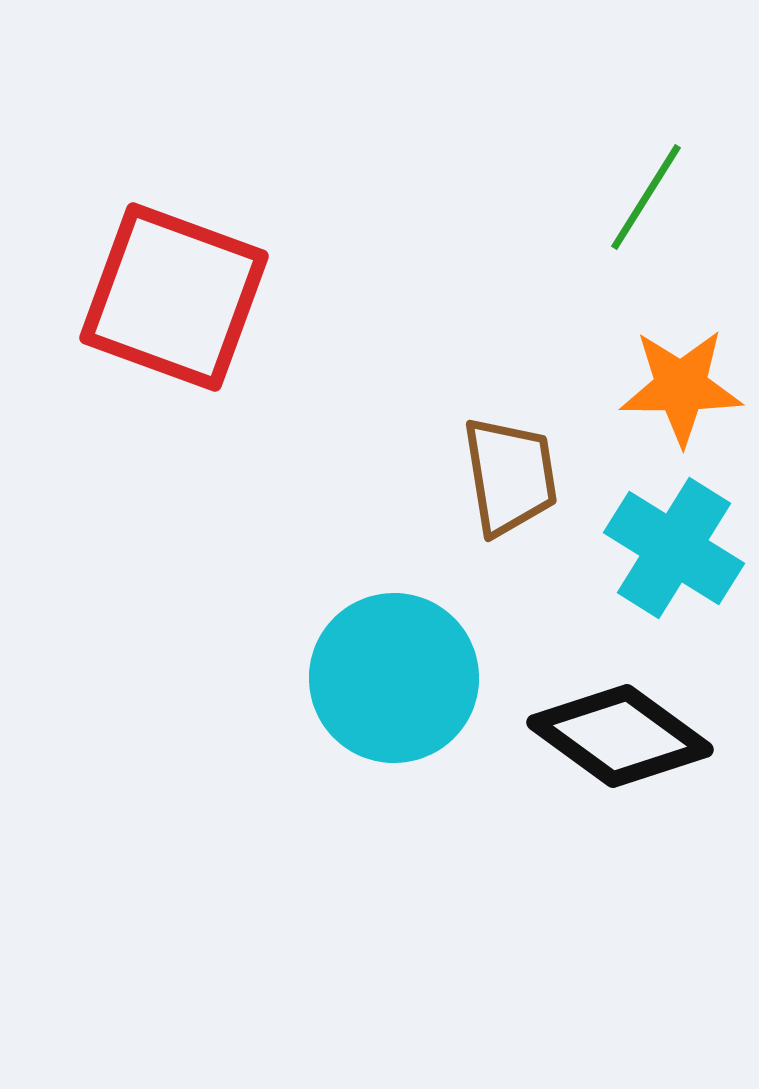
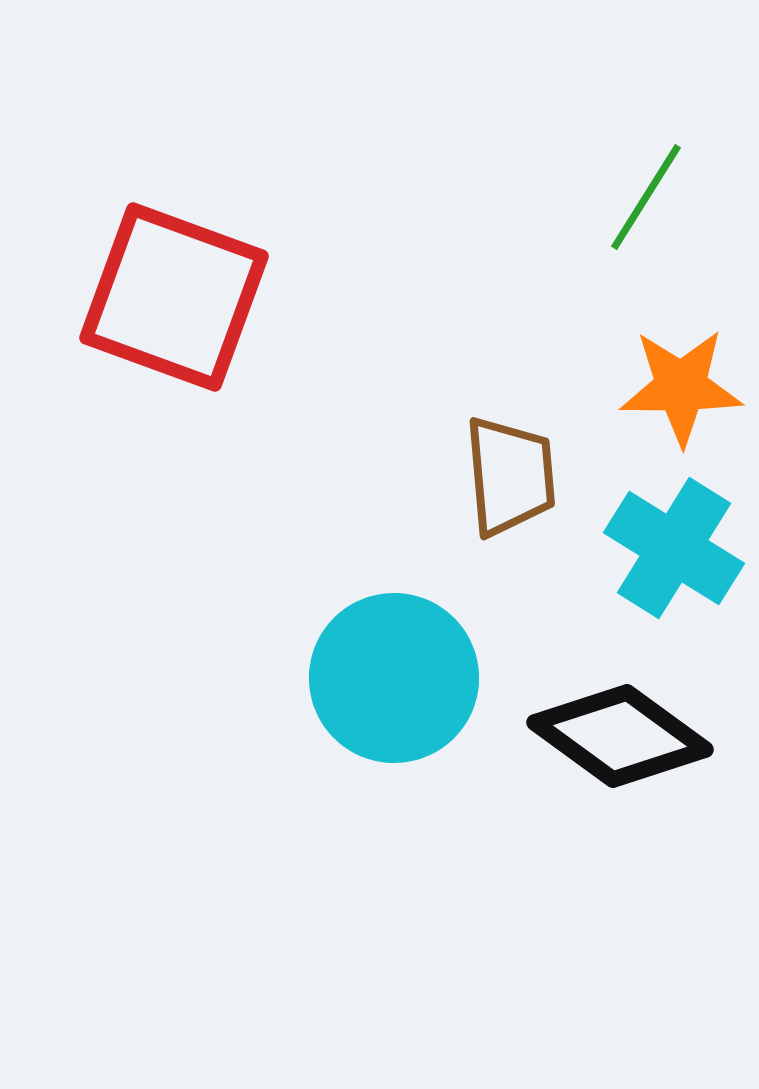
brown trapezoid: rotated 4 degrees clockwise
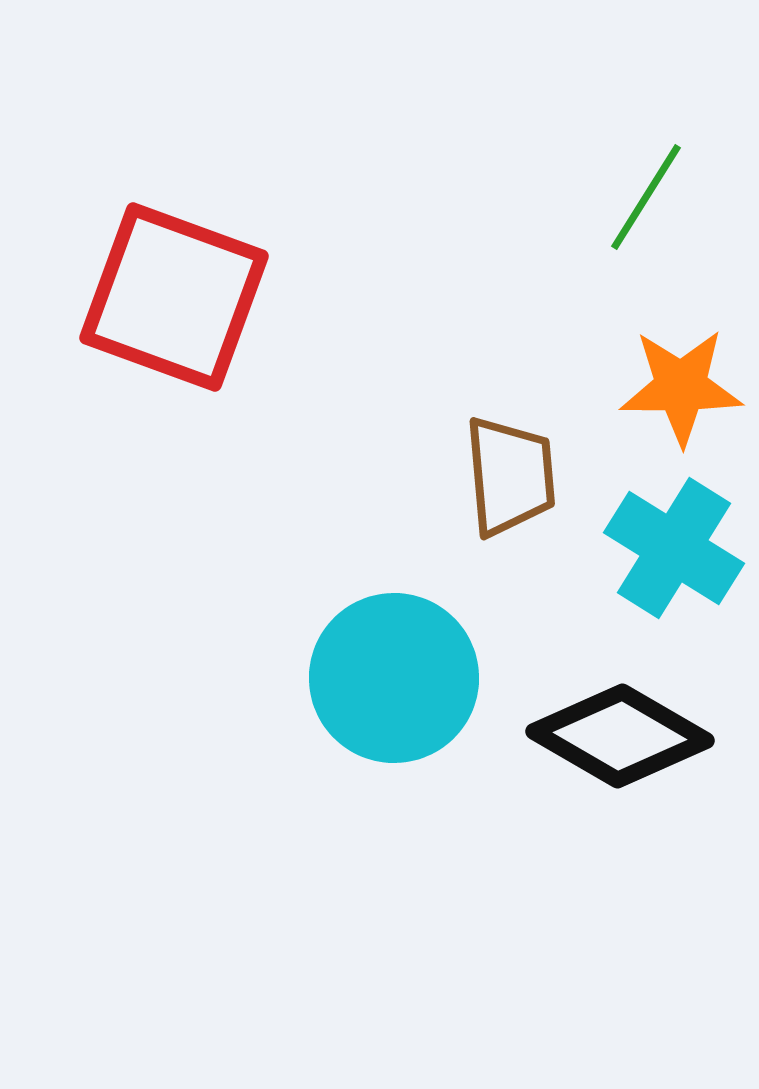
black diamond: rotated 6 degrees counterclockwise
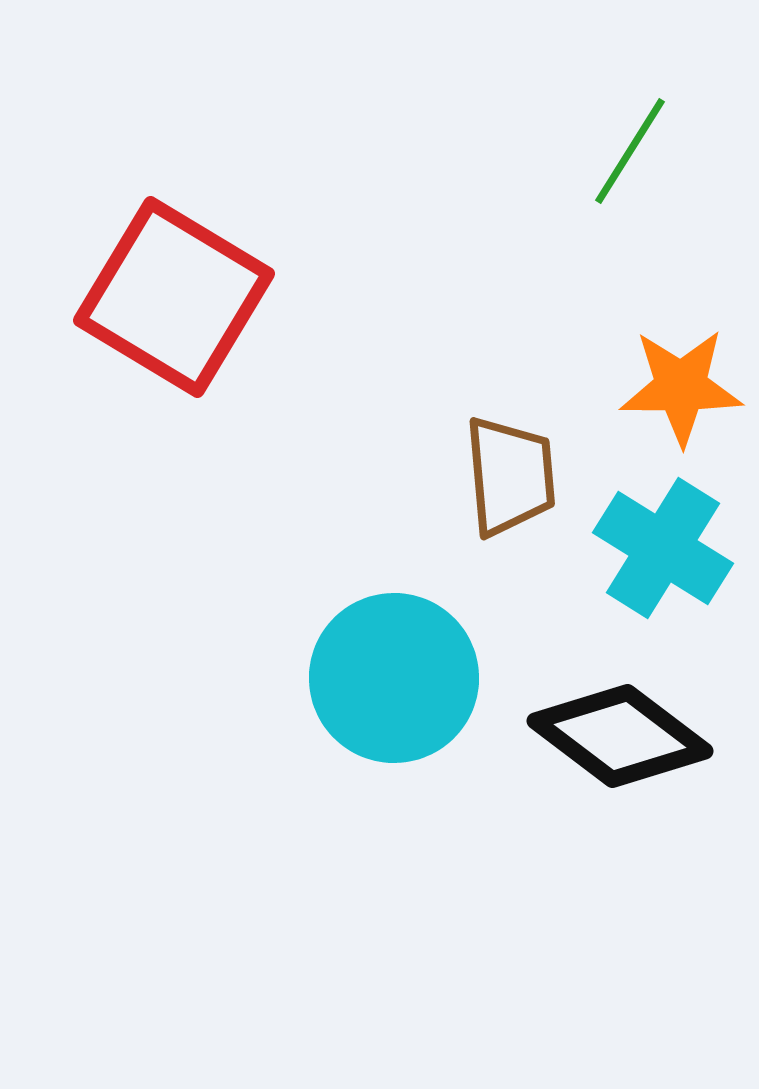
green line: moved 16 px left, 46 px up
red square: rotated 11 degrees clockwise
cyan cross: moved 11 px left
black diamond: rotated 7 degrees clockwise
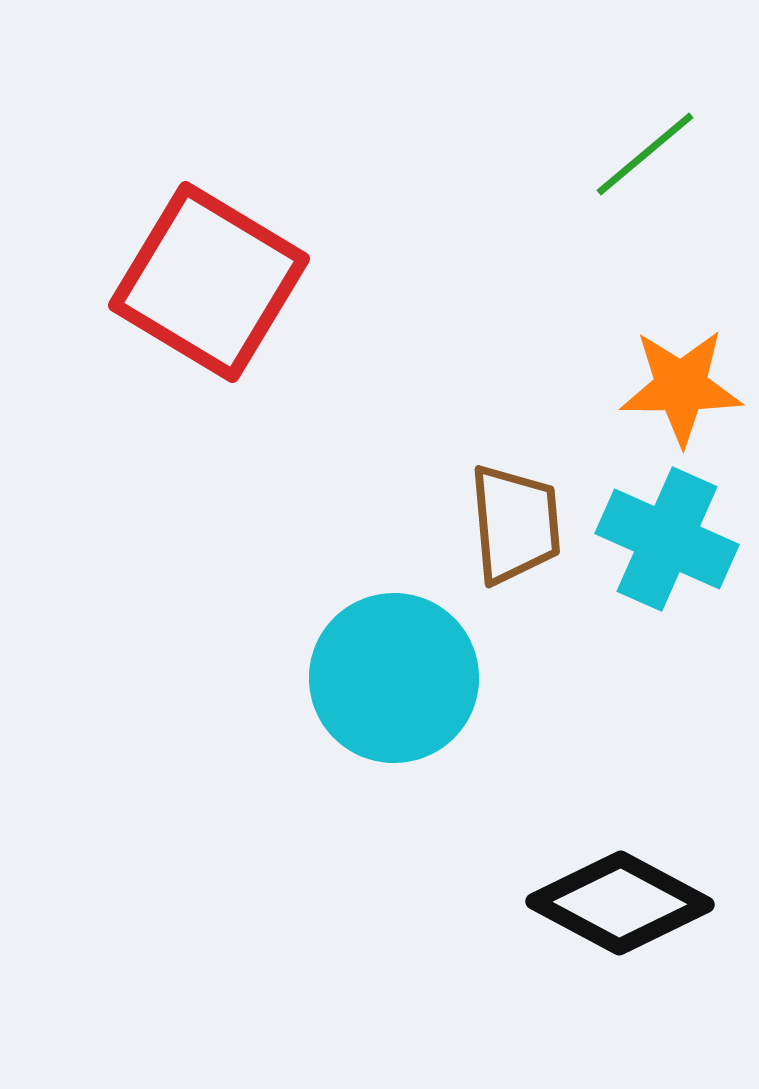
green line: moved 15 px right, 3 px down; rotated 18 degrees clockwise
red square: moved 35 px right, 15 px up
brown trapezoid: moved 5 px right, 48 px down
cyan cross: moved 4 px right, 9 px up; rotated 8 degrees counterclockwise
black diamond: moved 167 px down; rotated 9 degrees counterclockwise
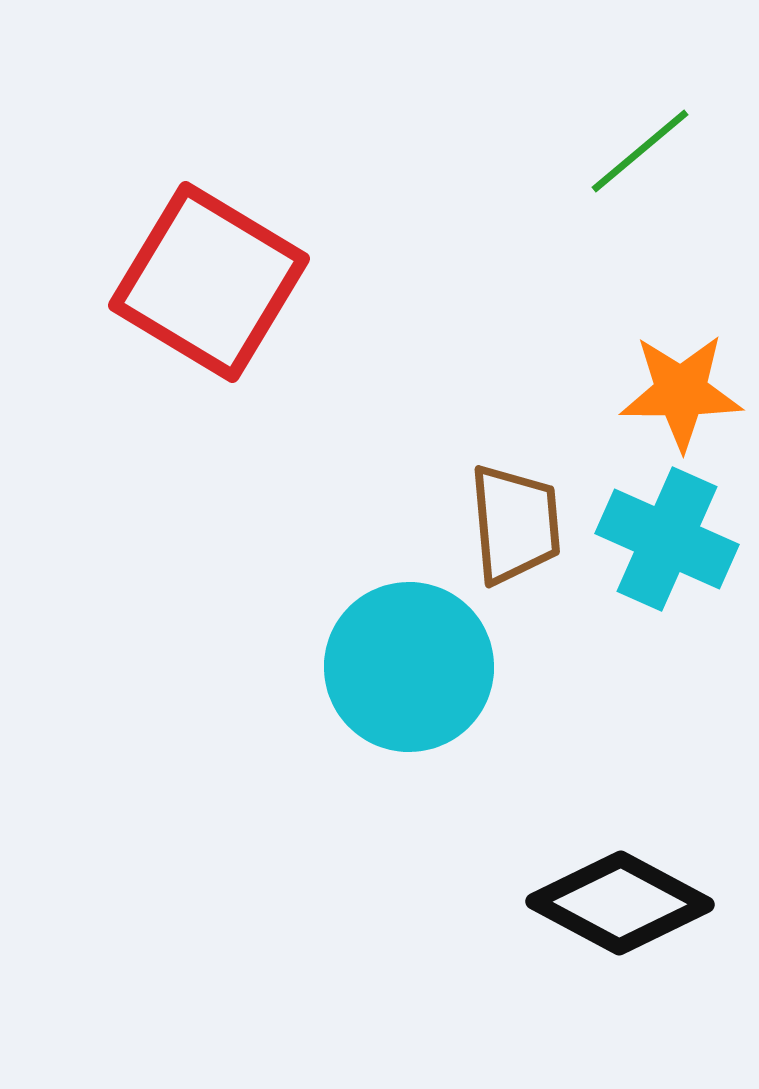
green line: moved 5 px left, 3 px up
orange star: moved 5 px down
cyan circle: moved 15 px right, 11 px up
